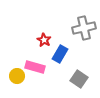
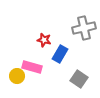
red star: rotated 16 degrees counterclockwise
pink rectangle: moved 3 px left
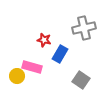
gray square: moved 2 px right, 1 px down
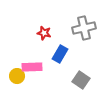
red star: moved 7 px up
pink rectangle: rotated 18 degrees counterclockwise
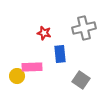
blue rectangle: rotated 36 degrees counterclockwise
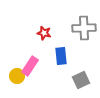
gray cross: rotated 10 degrees clockwise
blue rectangle: moved 1 px right, 2 px down
pink rectangle: moved 2 px left, 1 px up; rotated 54 degrees counterclockwise
gray square: rotated 30 degrees clockwise
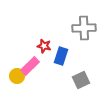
red star: moved 13 px down
blue rectangle: rotated 24 degrees clockwise
pink rectangle: rotated 12 degrees clockwise
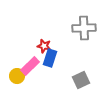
blue rectangle: moved 11 px left, 2 px down
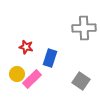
red star: moved 18 px left, 1 px down
pink rectangle: moved 2 px right, 13 px down
yellow circle: moved 2 px up
gray square: moved 1 px down; rotated 30 degrees counterclockwise
